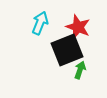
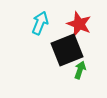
red star: moved 1 px right, 3 px up
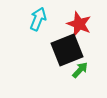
cyan arrow: moved 2 px left, 4 px up
green arrow: rotated 24 degrees clockwise
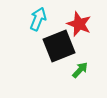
black square: moved 8 px left, 4 px up
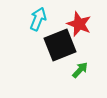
black square: moved 1 px right, 1 px up
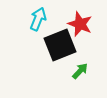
red star: moved 1 px right
green arrow: moved 1 px down
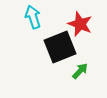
cyan arrow: moved 5 px left, 2 px up; rotated 40 degrees counterclockwise
black square: moved 2 px down
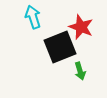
red star: moved 1 px right, 3 px down
green arrow: rotated 120 degrees clockwise
